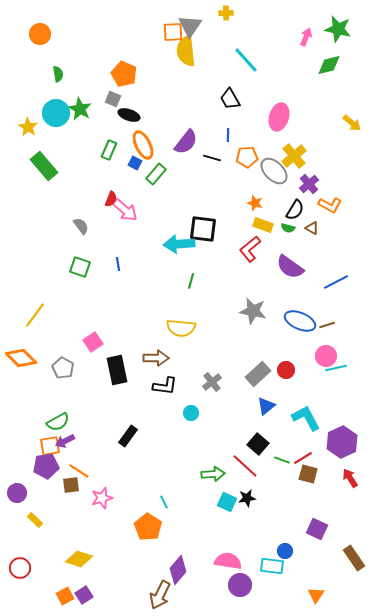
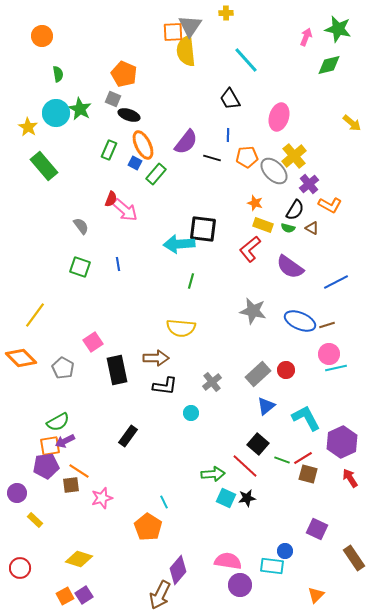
orange circle at (40, 34): moved 2 px right, 2 px down
pink circle at (326, 356): moved 3 px right, 2 px up
cyan square at (227, 502): moved 1 px left, 4 px up
orange triangle at (316, 595): rotated 12 degrees clockwise
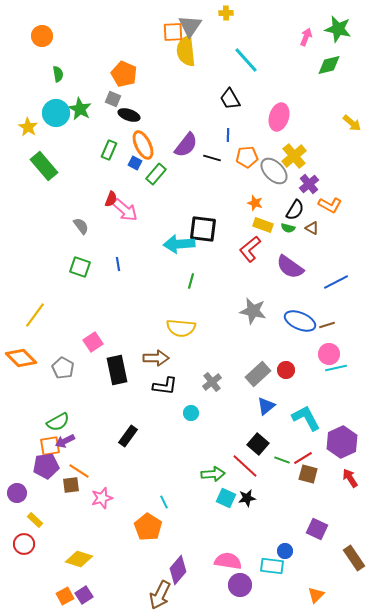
purple semicircle at (186, 142): moved 3 px down
red circle at (20, 568): moved 4 px right, 24 px up
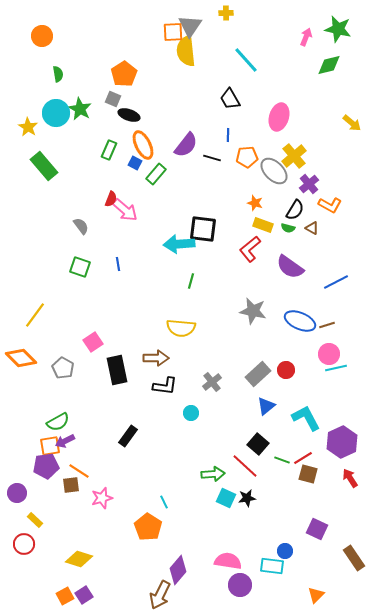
orange pentagon at (124, 74): rotated 15 degrees clockwise
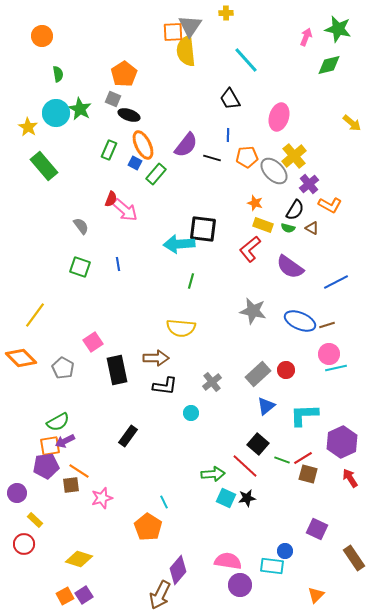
cyan L-shape at (306, 418): moved 2 px left, 3 px up; rotated 64 degrees counterclockwise
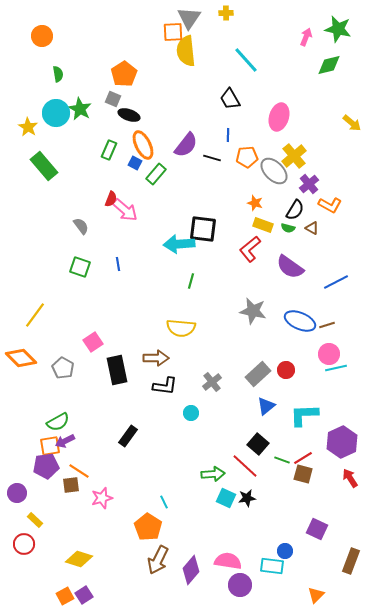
gray triangle at (190, 26): moved 1 px left, 8 px up
brown square at (308, 474): moved 5 px left
brown rectangle at (354, 558): moved 3 px left, 3 px down; rotated 55 degrees clockwise
purple diamond at (178, 570): moved 13 px right
brown arrow at (160, 595): moved 2 px left, 35 px up
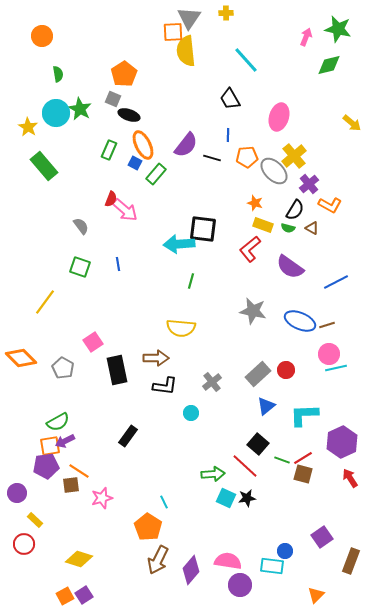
yellow line at (35, 315): moved 10 px right, 13 px up
purple square at (317, 529): moved 5 px right, 8 px down; rotated 30 degrees clockwise
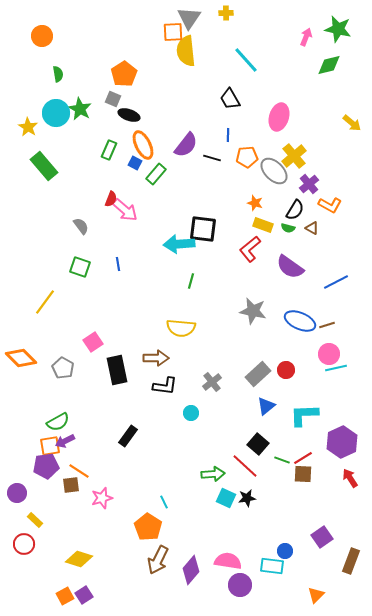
brown square at (303, 474): rotated 12 degrees counterclockwise
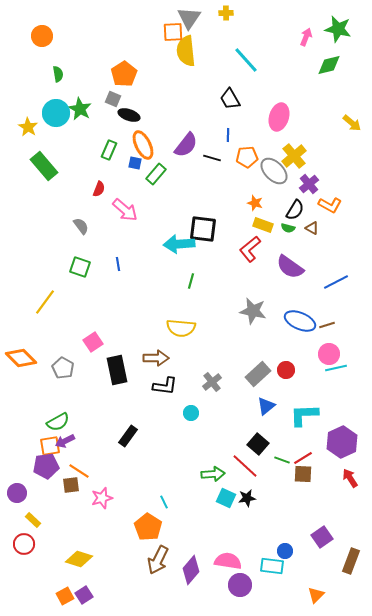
blue square at (135, 163): rotated 16 degrees counterclockwise
red semicircle at (111, 199): moved 12 px left, 10 px up
yellow rectangle at (35, 520): moved 2 px left
